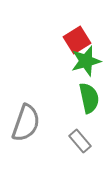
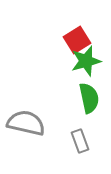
gray semicircle: rotated 96 degrees counterclockwise
gray rectangle: rotated 20 degrees clockwise
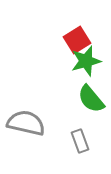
green semicircle: moved 2 px right, 1 px down; rotated 152 degrees clockwise
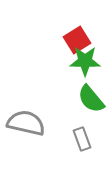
green star: moved 1 px left; rotated 16 degrees clockwise
gray rectangle: moved 2 px right, 2 px up
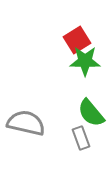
green semicircle: moved 14 px down
gray rectangle: moved 1 px left, 1 px up
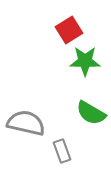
red square: moved 8 px left, 10 px up
green semicircle: rotated 20 degrees counterclockwise
gray rectangle: moved 19 px left, 13 px down
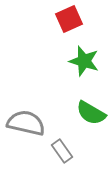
red square: moved 11 px up; rotated 8 degrees clockwise
green star: moved 1 px left; rotated 16 degrees clockwise
gray rectangle: rotated 15 degrees counterclockwise
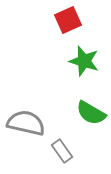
red square: moved 1 px left, 1 px down
